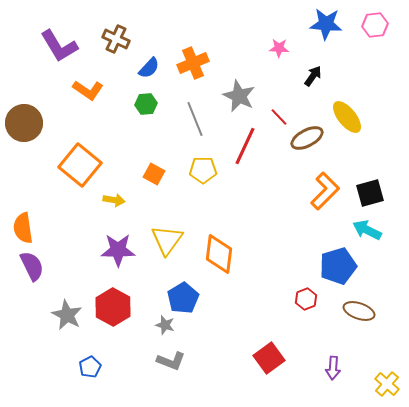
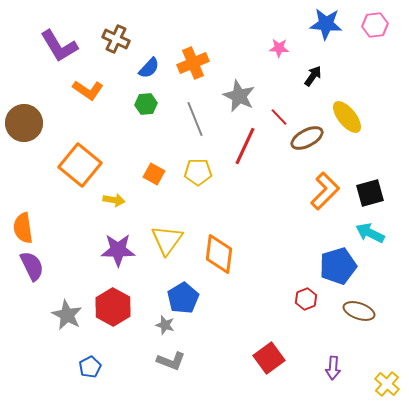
yellow pentagon at (203, 170): moved 5 px left, 2 px down
cyan arrow at (367, 230): moved 3 px right, 3 px down
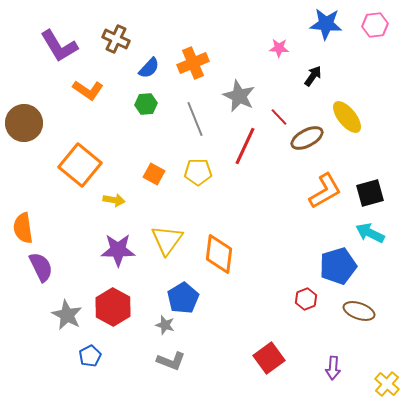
orange L-shape at (325, 191): rotated 15 degrees clockwise
purple semicircle at (32, 266): moved 9 px right, 1 px down
blue pentagon at (90, 367): moved 11 px up
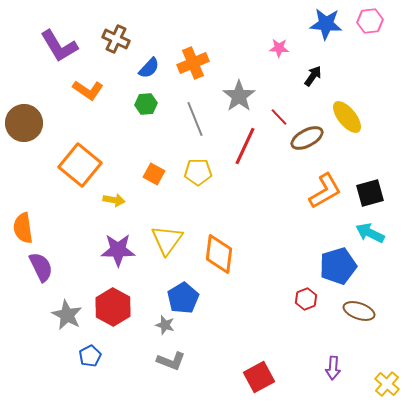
pink hexagon at (375, 25): moved 5 px left, 4 px up
gray star at (239, 96): rotated 12 degrees clockwise
red square at (269, 358): moved 10 px left, 19 px down; rotated 8 degrees clockwise
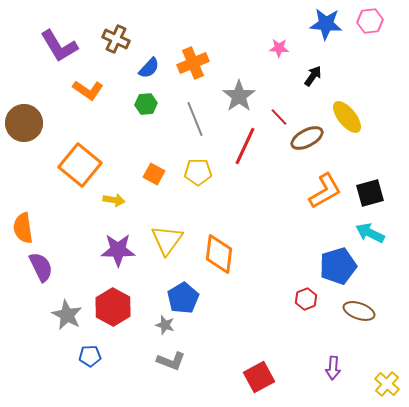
blue pentagon at (90, 356): rotated 25 degrees clockwise
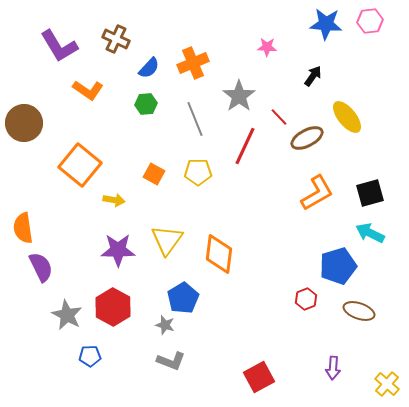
pink star at (279, 48): moved 12 px left, 1 px up
orange L-shape at (325, 191): moved 8 px left, 2 px down
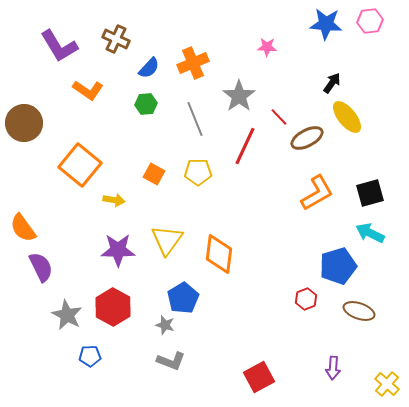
black arrow at (313, 76): moved 19 px right, 7 px down
orange semicircle at (23, 228): rotated 28 degrees counterclockwise
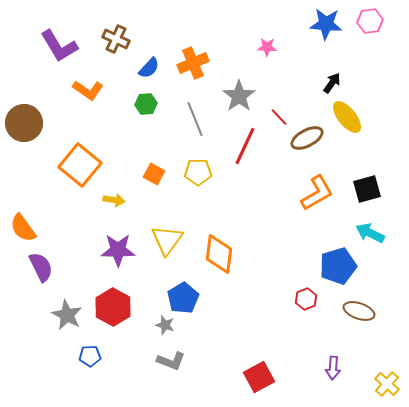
black square at (370, 193): moved 3 px left, 4 px up
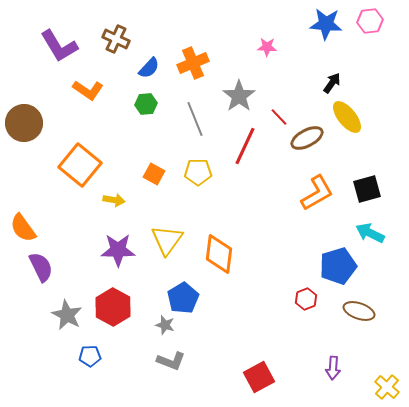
yellow cross at (387, 384): moved 3 px down
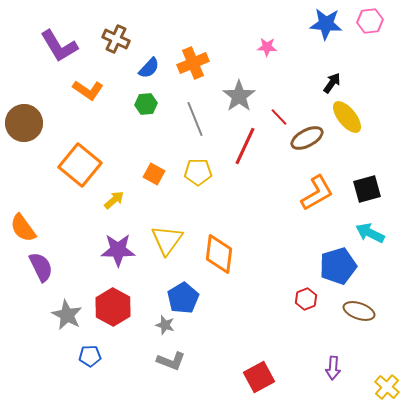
yellow arrow at (114, 200): rotated 50 degrees counterclockwise
